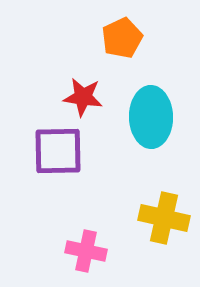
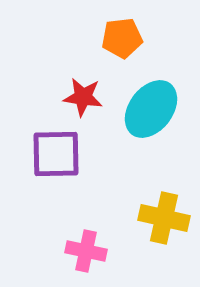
orange pentagon: rotated 18 degrees clockwise
cyan ellipse: moved 8 px up; rotated 38 degrees clockwise
purple square: moved 2 px left, 3 px down
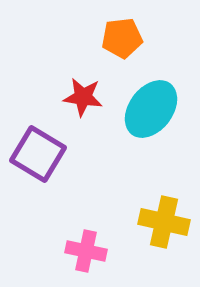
purple square: moved 18 px left; rotated 32 degrees clockwise
yellow cross: moved 4 px down
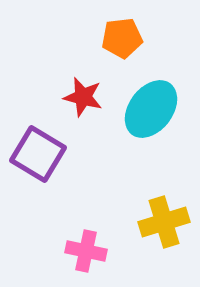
red star: rotated 6 degrees clockwise
yellow cross: rotated 30 degrees counterclockwise
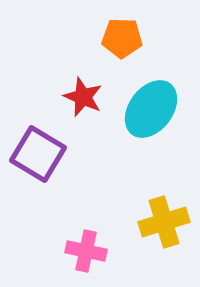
orange pentagon: rotated 9 degrees clockwise
red star: rotated 9 degrees clockwise
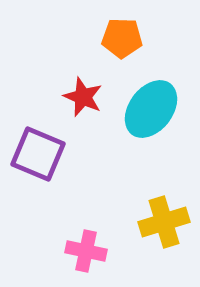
purple square: rotated 8 degrees counterclockwise
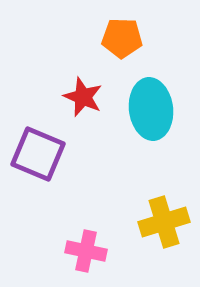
cyan ellipse: rotated 44 degrees counterclockwise
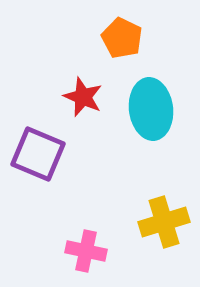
orange pentagon: rotated 24 degrees clockwise
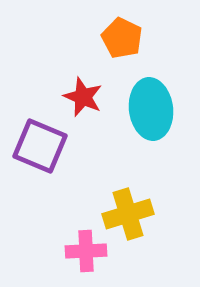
purple square: moved 2 px right, 8 px up
yellow cross: moved 36 px left, 8 px up
pink cross: rotated 15 degrees counterclockwise
